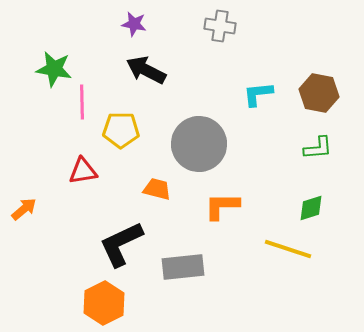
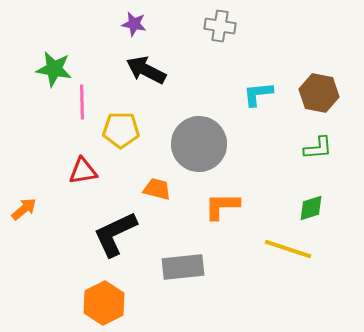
black L-shape: moved 6 px left, 10 px up
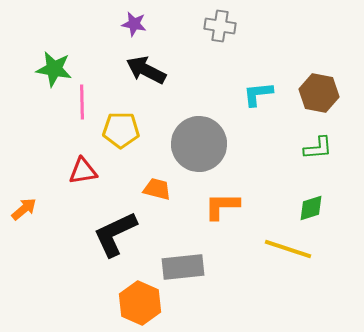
orange hexagon: moved 36 px right; rotated 9 degrees counterclockwise
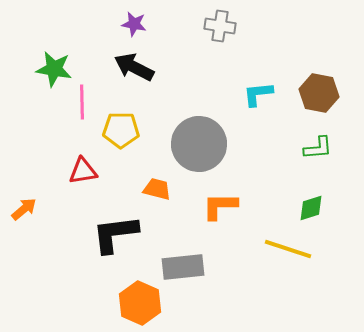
black arrow: moved 12 px left, 3 px up
orange L-shape: moved 2 px left
black L-shape: rotated 18 degrees clockwise
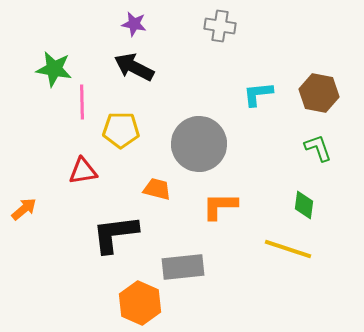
green L-shape: rotated 104 degrees counterclockwise
green diamond: moved 7 px left, 3 px up; rotated 64 degrees counterclockwise
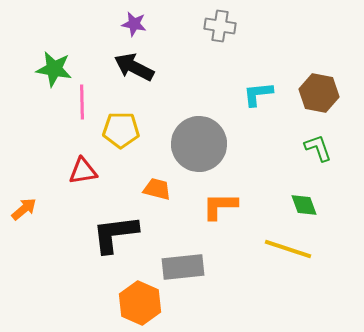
green diamond: rotated 28 degrees counterclockwise
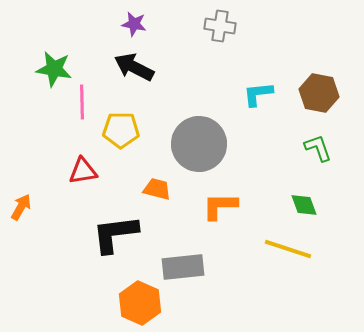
orange arrow: moved 3 px left, 2 px up; rotated 20 degrees counterclockwise
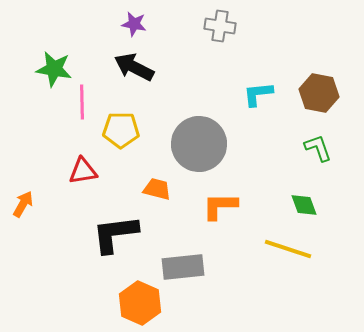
orange arrow: moved 2 px right, 3 px up
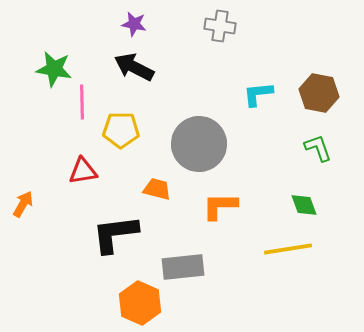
yellow line: rotated 27 degrees counterclockwise
